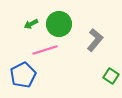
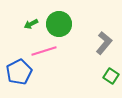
gray L-shape: moved 9 px right, 3 px down
pink line: moved 1 px left, 1 px down
blue pentagon: moved 4 px left, 3 px up
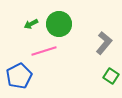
blue pentagon: moved 4 px down
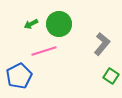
gray L-shape: moved 2 px left, 1 px down
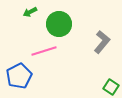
green arrow: moved 1 px left, 12 px up
gray L-shape: moved 2 px up
green square: moved 11 px down
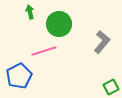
green arrow: rotated 104 degrees clockwise
green square: rotated 28 degrees clockwise
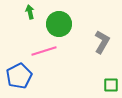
gray L-shape: rotated 10 degrees counterclockwise
green square: moved 2 px up; rotated 28 degrees clockwise
